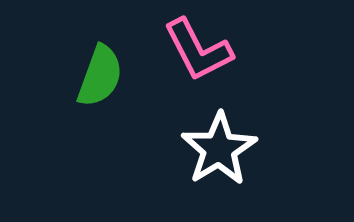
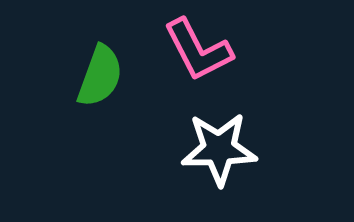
white star: rotated 30 degrees clockwise
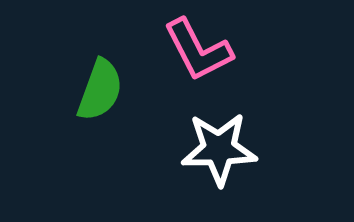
green semicircle: moved 14 px down
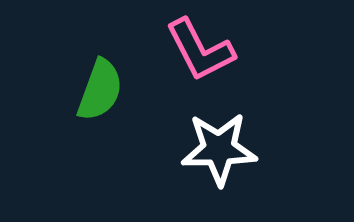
pink L-shape: moved 2 px right
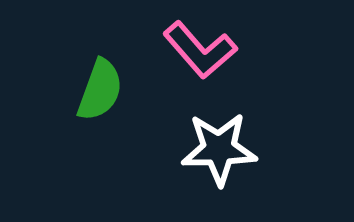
pink L-shape: rotated 14 degrees counterclockwise
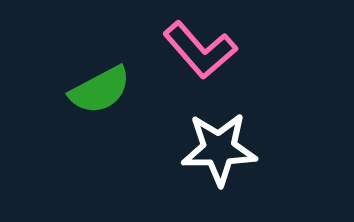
green semicircle: rotated 42 degrees clockwise
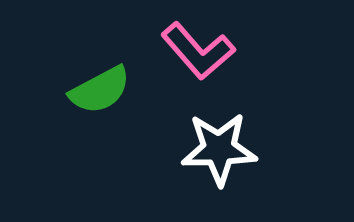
pink L-shape: moved 2 px left, 1 px down
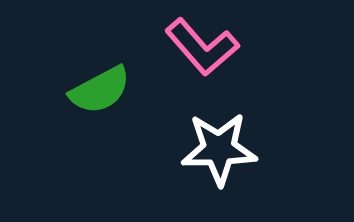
pink L-shape: moved 4 px right, 4 px up
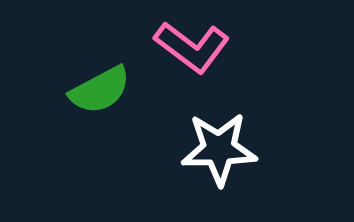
pink L-shape: moved 10 px left; rotated 12 degrees counterclockwise
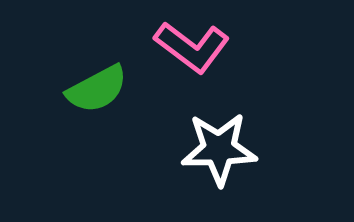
green semicircle: moved 3 px left, 1 px up
